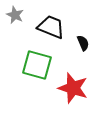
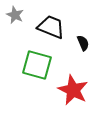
red star: moved 2 px down; rotated 8 degrees clockwise
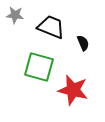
gray star: rotated 18 degrees counterclockwise
green square: moved 2 px right, 2 px down
red star: rotated 12 degrees counterclockwise
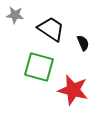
black trapezoid: moved 2 px down; rotated 12 degrees clockwise
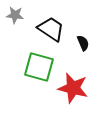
red star: moved 2 px up
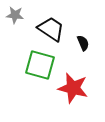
green square: moved 1 px right, 2 px up
